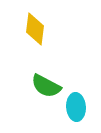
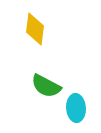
cyan ellipse: moved 1 px down
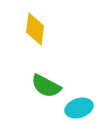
cyan ellipse: moved 3 px right; rotated 76 degrees clockwise
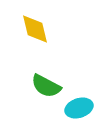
yellow diamond: rotated 20 degrees counterclockwise
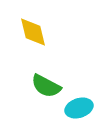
yellow diamond: moved 2 px left, 3 px down
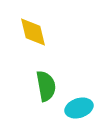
green semicircle: rotated 128 degrees counterclockwise
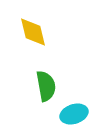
cyan ellipse: moved 5 px left, 6 px down
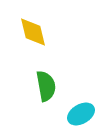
cyan ellipse: moved 7 px right; rotated 12 degrees counterclockwise
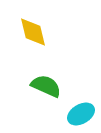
green semicircle: rotated 56 degrees counterclockwise
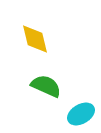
yellow diamond: moved 2 px right, 7 px down
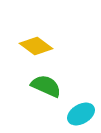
yellow diamond: moved 1 px right, 7 px down; rotated 40 degrees counterclockwise
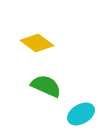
yellow diamond: moved 1 px right, 3 px up
